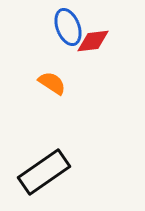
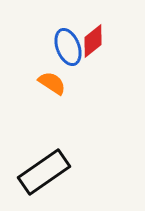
blue ellipse: moved 20 px down
red diamond: rotated 32 degrees counterclockwise
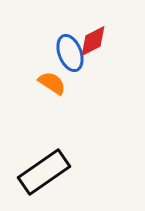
red diamond: rotated 12 degrees clockwise
blue ellipse: moved 2 px right, 6 px down
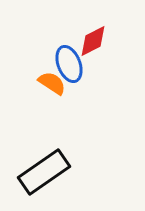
blue ellipse: moved 1 px left, 11 px down
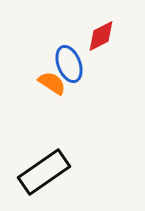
red diamond: moved 8 px right, 5 px up
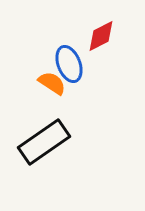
black rectangle: moved 30 px up
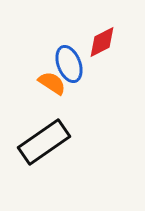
red diamond: moved 1 px right, 6 px down
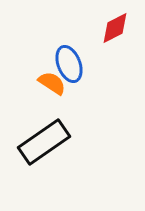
red diamond: moved 13 px right, 14 px up
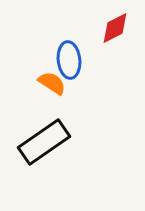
blue ellipse: moved 4 px up; rotated 15 degrees clockwise
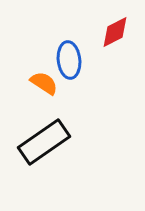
red diamond: moved 4 px down
orange semicircle: moved 8 px left
